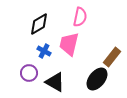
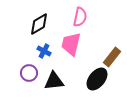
pink trapezoid: moved 2 px right
black triangle: moved 1 px left, 1 px up; rotated 35 degrees counterclockwise
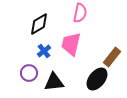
pink semicircle: moved 4 px up
blue cross: rotated 24 degrees clockwise
black triangle: moved 1 px down
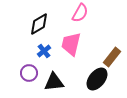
pink semicircle: rotated 18 degrees clockwise
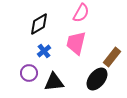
pink semicircle: moved 1 px right
pink trapezoid: moved 5 px right, 1 px up
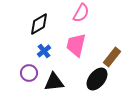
pink trapezoid: moved 2 px down
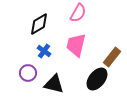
pink semicircle: moved 3 px left
blue cross: rotated 16 degrees counterclockwise
purple circle: moved 1 px left
black triangle: moved 2 px down; rotated 20 degrees clockwise
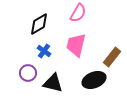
black ellipse: moved 3 px left, 1 px down; rotated 30 degrees clockwise
black triangle: moved 1 px left, 1 px up
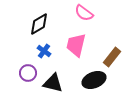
pink semicircle: moved 6 px right; rotated 96 degrees clockwise
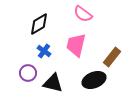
pink semicircle: moved 1 px left, 1 px down
